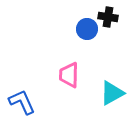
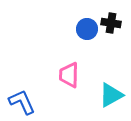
black cross: moved 3 px right, 6 px down
cyan triangle: moved 1 px left, 2 px down
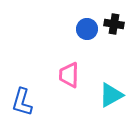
black cross: moved 3 px right, 1 px down
blue L-shape: rotated 140 degrees counterclockwise
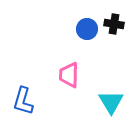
cyan triangle: moved 7 px down; rotated 32 degrees counterclockwise
blue L-shape: moved 1 px right, 1 px up
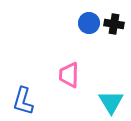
blue circle: moved 2 px right, 6 px up
